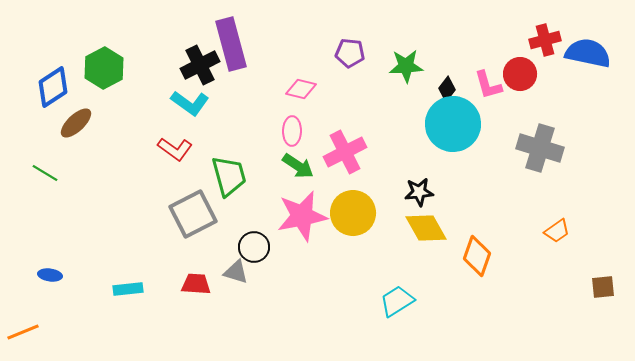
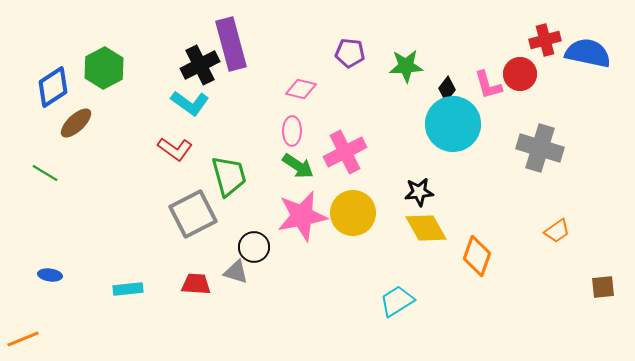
orange line: moved 7 px down
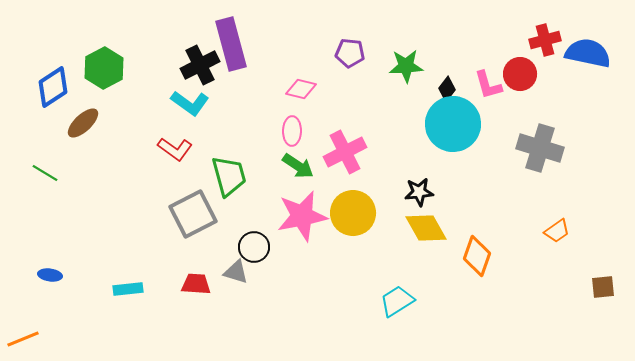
brown ellipse: moved 7 px right
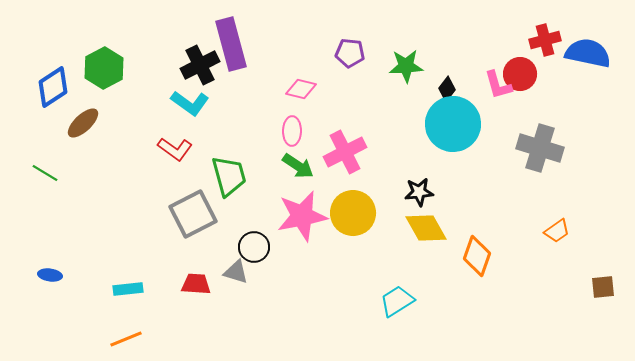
pink L-shape: moved 10 px right
orange line: moved 103 px right
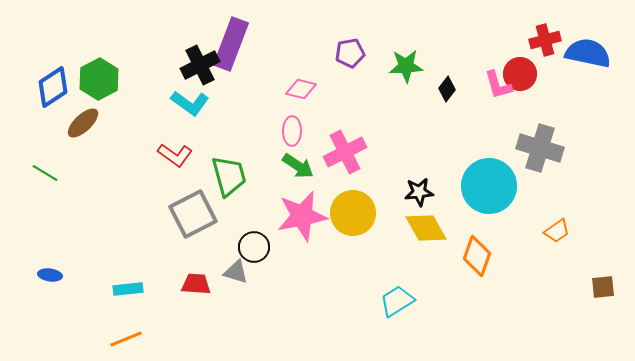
purple rectangle: rotated 36 degrees clockwise
purple pentagon: rotated 16 degrees counterclockwise
green hexagon: moved 5 px left, 11 px down
cyan circle: moved 36 px right, 62 px down
red L-shape: moved 6 px down
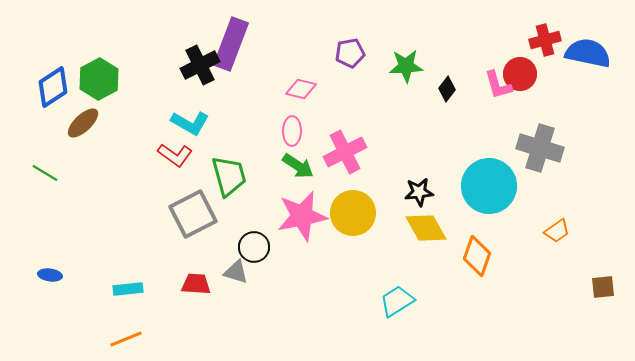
cyan L-shape: moved 20 px down; rotated 6 degrees counterclockwise
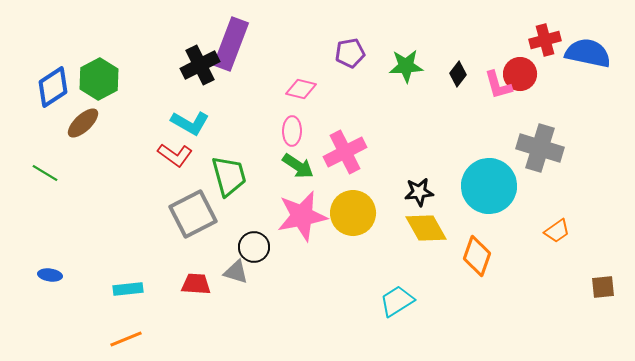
black diamond: moved 11 px right, 15 px up
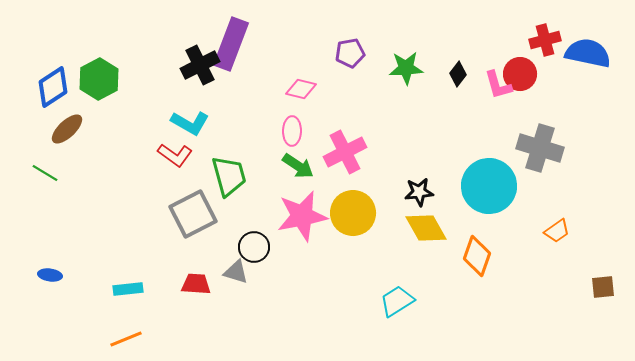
green star: moved 2 px down
brown ellipse: moved 16 px left, 6 px down
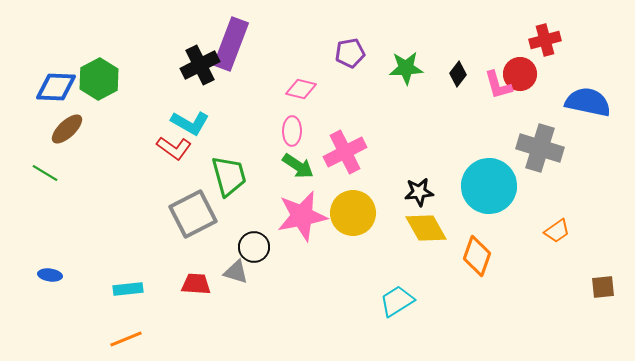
blue semicircle: moved 49 px down
blue diamond: moved 3 px right; rotated 36 degrees clockwise
red L-shape: moved 1 px left, 7 px up
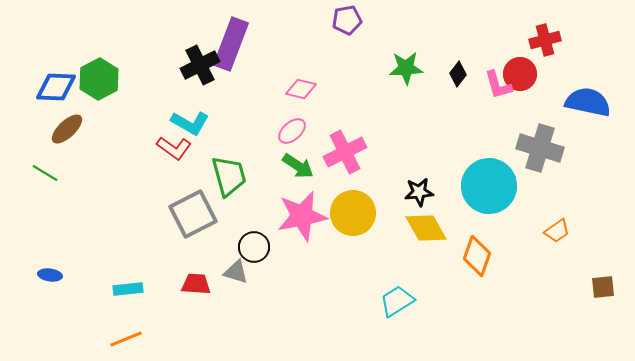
purple pentagon: moved 3 px left, 33 px up
pink ellipse: rotated 48 degrees clockwise
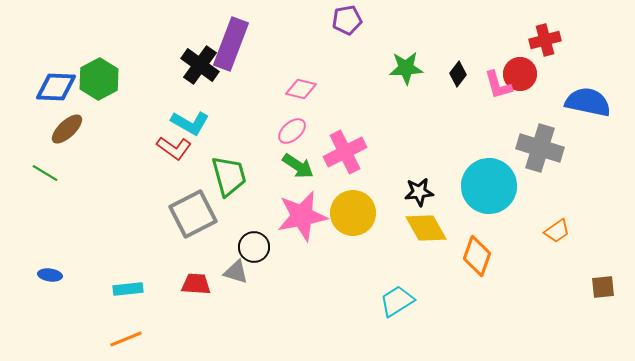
black cross: rotated 27 degrees counterclockwise
